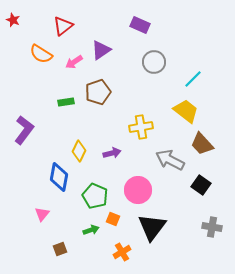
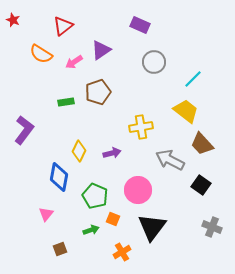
pink triangle: moved 4 px right
gray cross: rotated 12 degrees clockwise
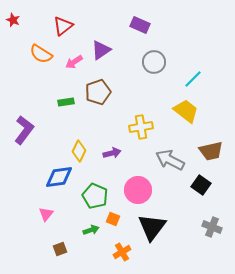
brown trapezoid: moved 9 px right, 7 px down; rotated 60 degrees counterclockwise
blue diamond: rotated 72 degrees clockwise
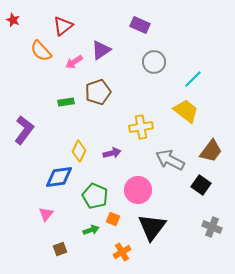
orange semicircle: moved 3 px up; rotated 15 degrees clockwise
brown trapezoid: rotated 40 degrees counterclockwise
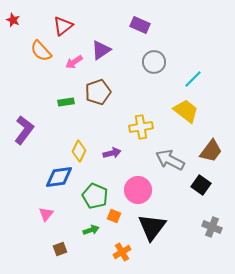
orange square: moved 1 px right, 3 px up
